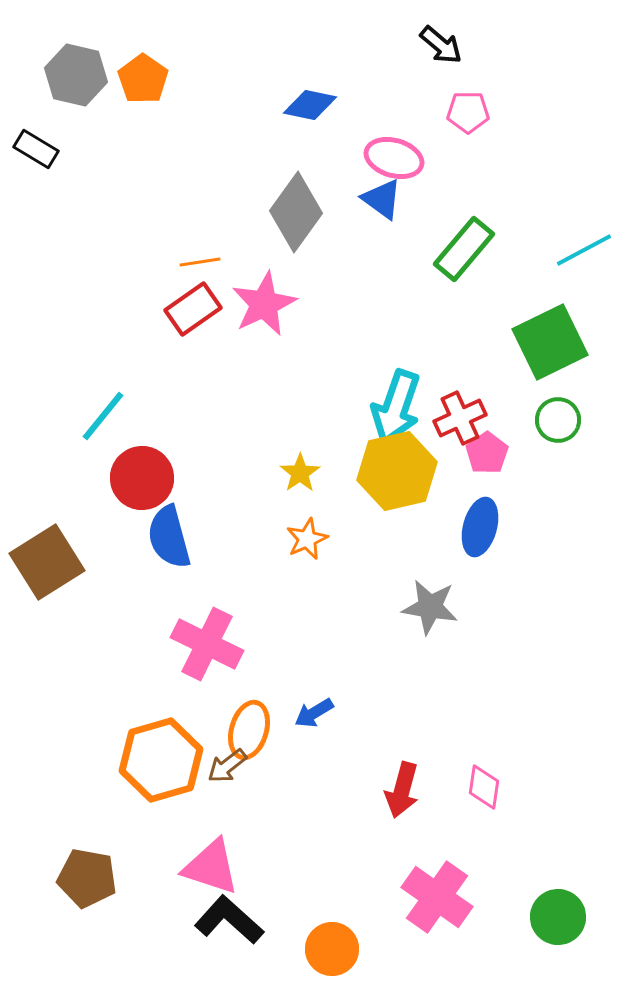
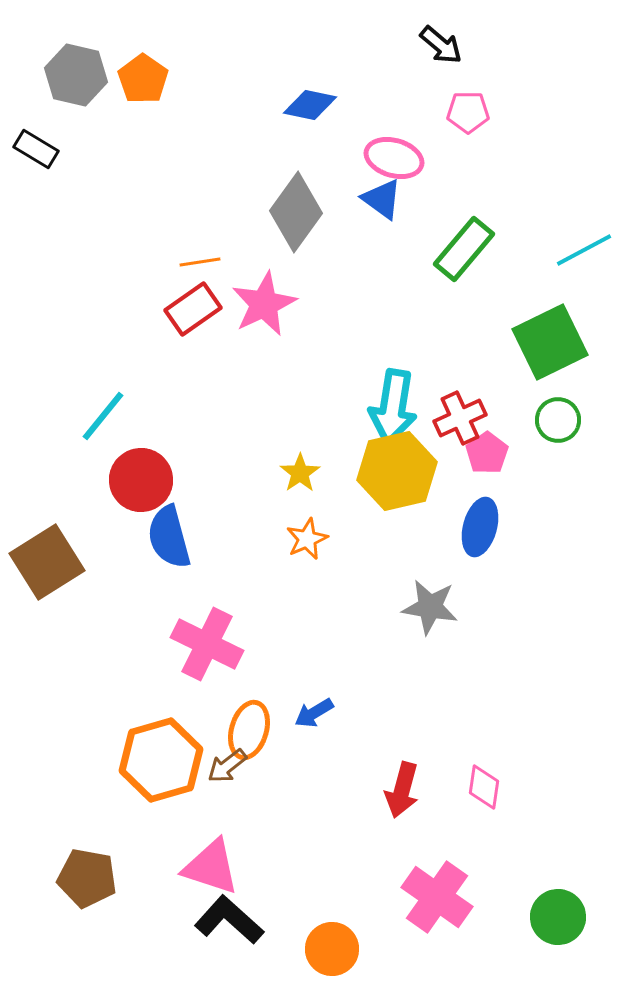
cyan arrow at (396, 407): moved 3 px left; rotated 10 degrees counterclockwise
red circle at (142, 478): moved 1 px left, 2 px down
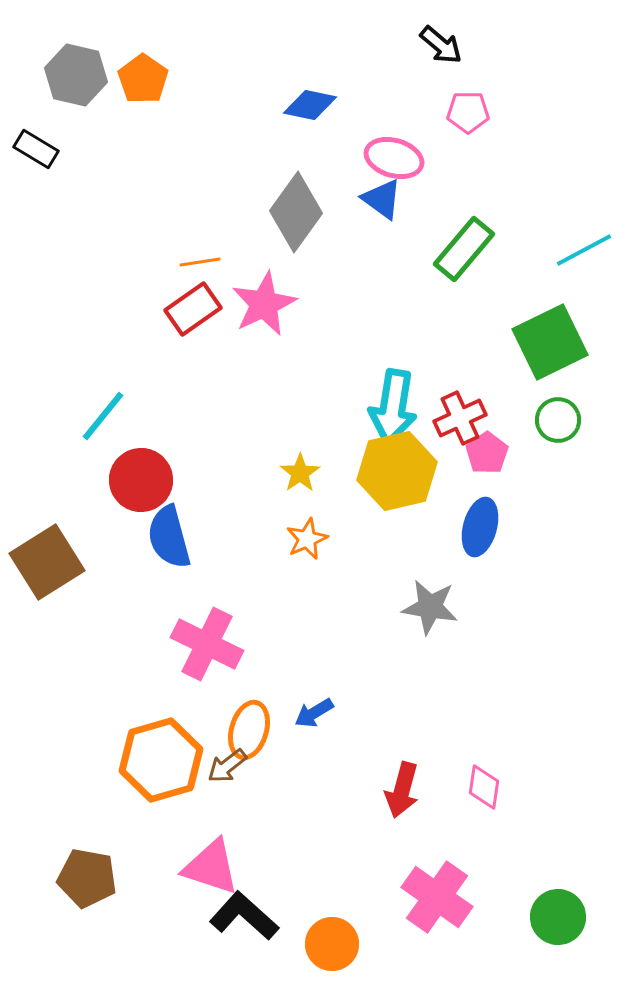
black L-shape at (229, 920): moved 15 px right, 4 px up
orange circle at (332, 949): moved 5 px up
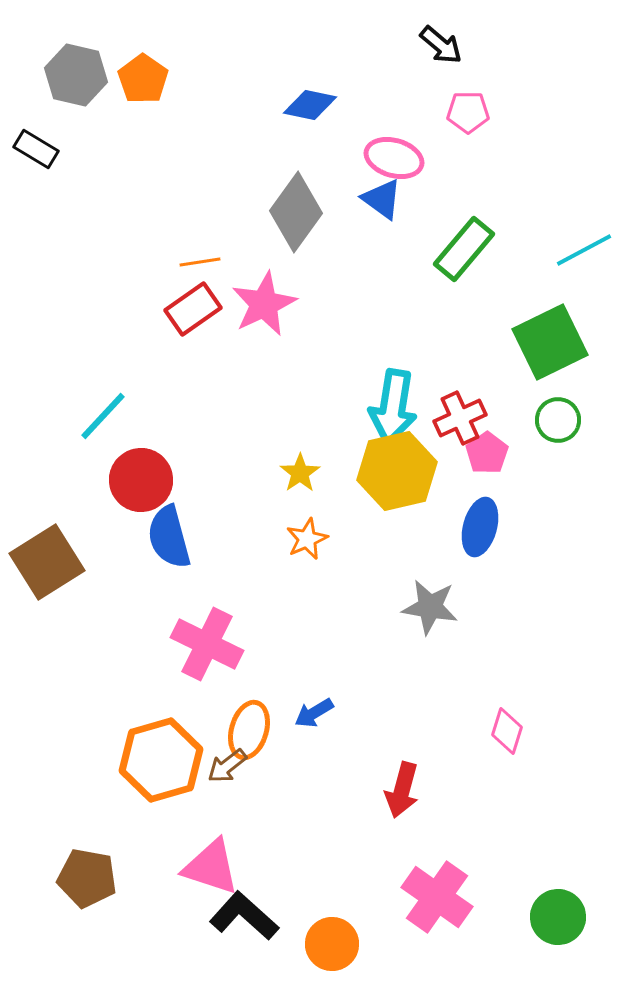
cyan line at (103, 416): rotated 4 degrees clockwise
pink diamond at (484, 787): moved 23 px right, 56 px up; rotated 9 degrees clockwise
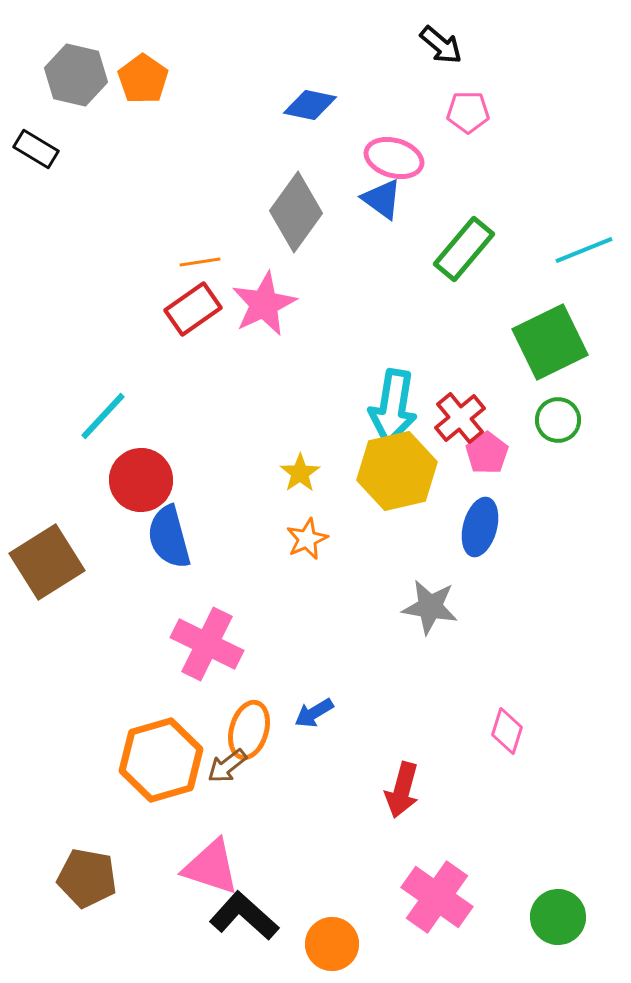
cyan line at (584, 250): rotated 6 degrees clockwise
red cross at (460, 418): rotated 15 degrees counterclockwise
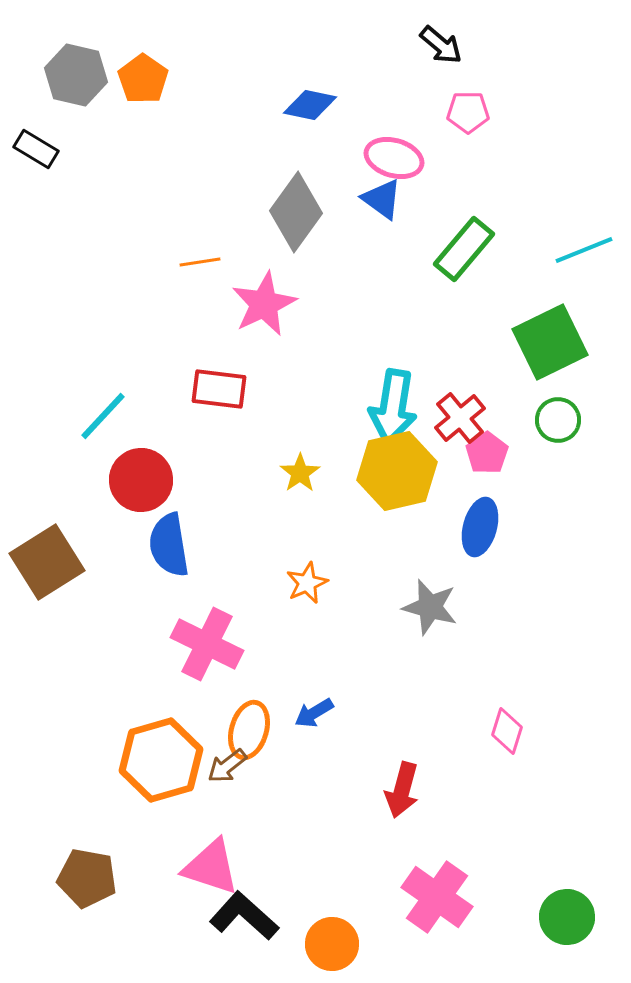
red rectangle at (193, 309): moved 26 px right, 80 px down; rotated 42 degrees clockwise
blue semicircle at (169, 537): moved 8 px down; rotated 6 degrees clockwise
orange star at (307, 539): moved 44 px down
gray star at (430, 607): rotated 6 degrees clockwise
green circle at (558, 917): moved 9 px right
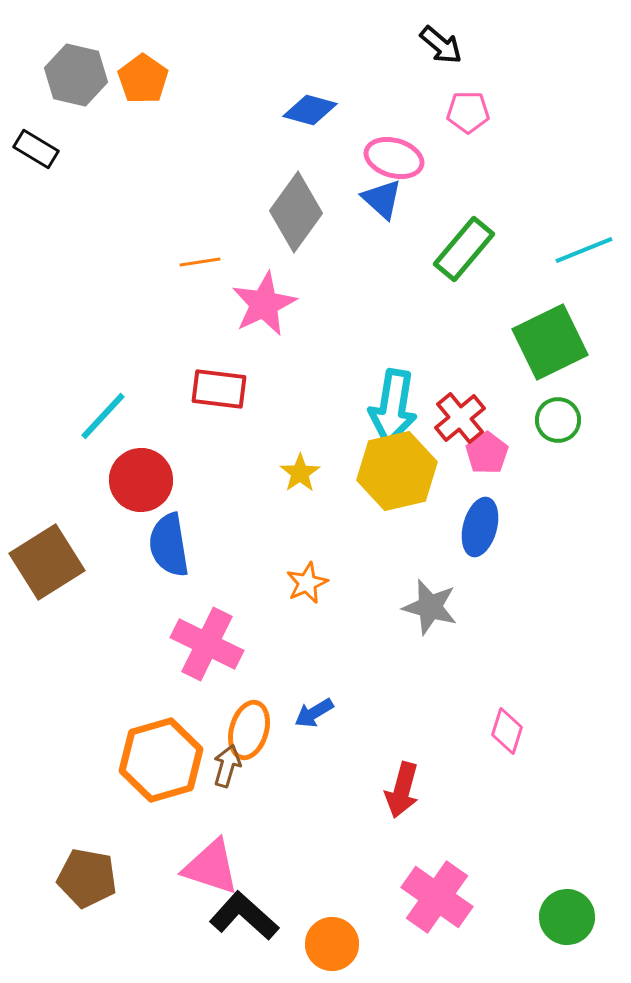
blue diamond at (310, 105): moved 5 px down; rotated 4 degrees clockwise
blue triangle at (382, 199): rotated 6 degrees clockwise
brown arrow at (227, 766): rotated 144 degrees clockwise
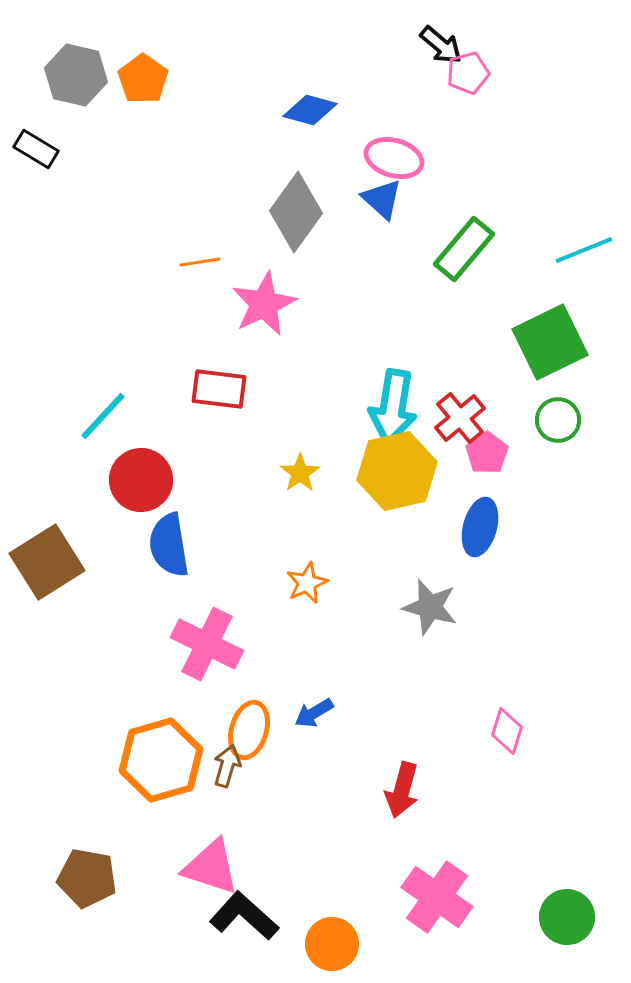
pink pentagon at (468, 112): moved 39 px up; rotated 15 degrees counterclockwise
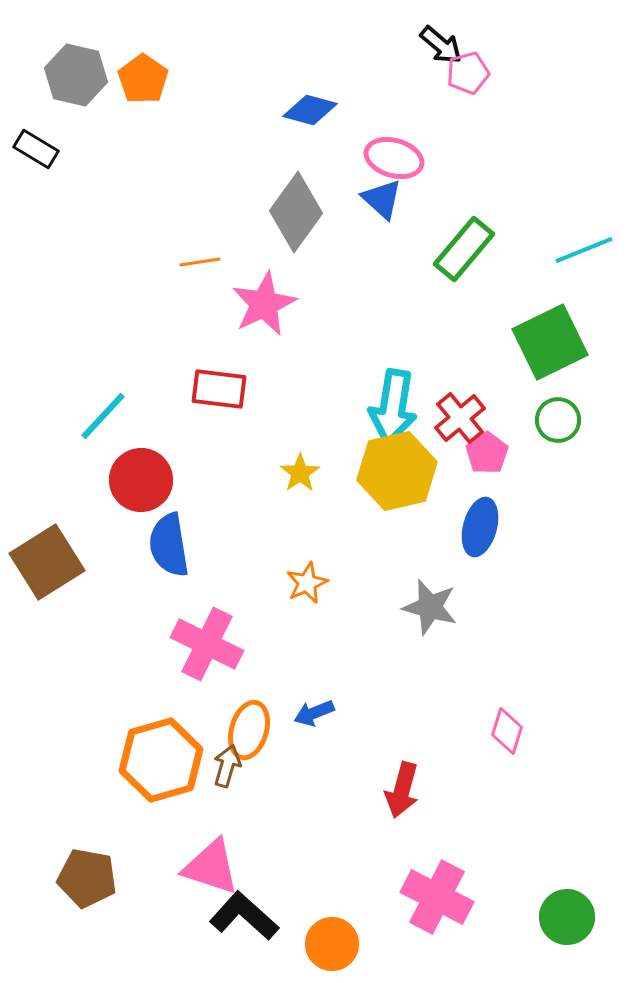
blue arrow at (314, 713): rotated 9 degrees clockwise
pink cross at (437, 897): rotated 8 degrees counterclockwise
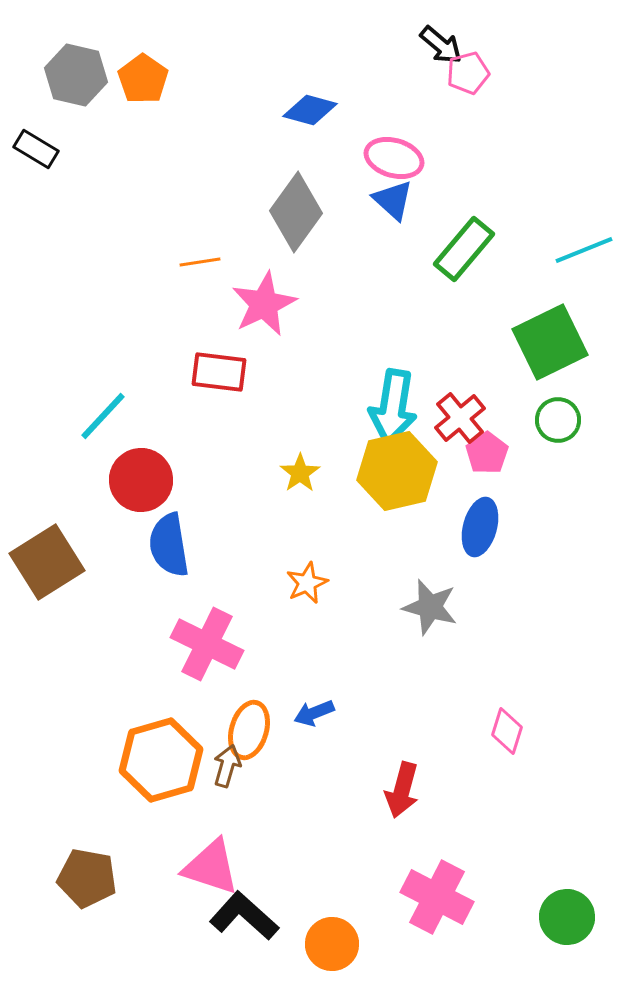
blue triangle at (382, 199): moved 11 px right, 1 px down
red rectangle at (219, 389): moved 17 px up
